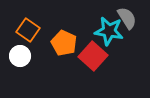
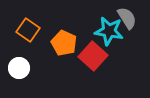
white circle: moved 1 px left, 12 px down
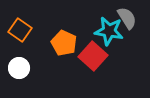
orange square: moved 8 px left
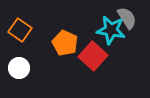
cyan star: moved 2 px right, 1 px up
orange pentagon: moved 1 px right
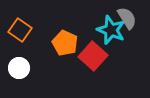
cyan star: rotated 12 degrees clockwise
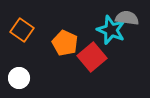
gray semicircle: rotated 50 degrees counterclockwise
orange square: moved 2 px right
red square: moved 1 px left, 1 px down; rotated 8 degrees clockwise
white circle: moved 10 px down
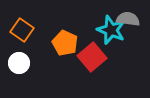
gray semicircle: moved 1 px right, 1 px down
white circle: moved 15 px up
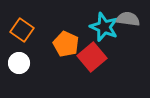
cyan star: moved 7 px left, 3 px up
orange pentagon: moved 1 px right, 1 px down
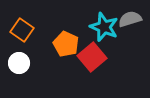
gray semicircle: moved 2 px right; rotated 25 degrees counterclockwise
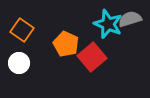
cyan star: moved 4 px right, 3 px up
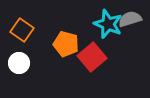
orange pentagon: rotated 10 degrees counterclockwise
